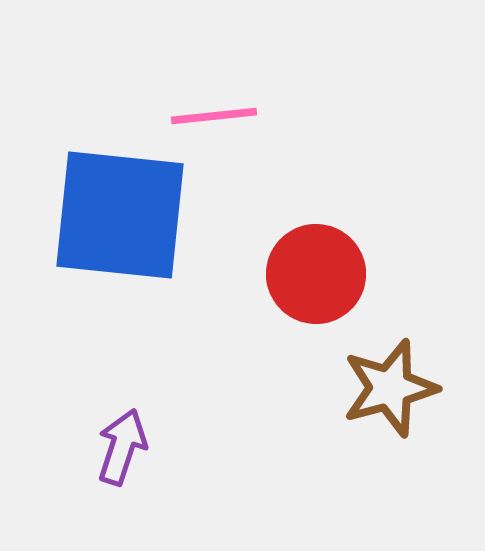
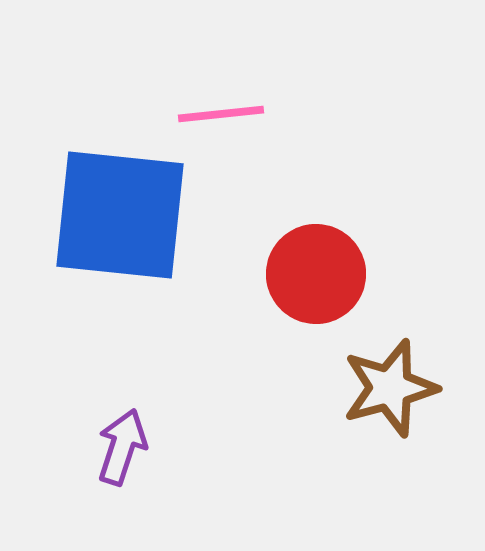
pink line: moved 7 px right, 2 px up
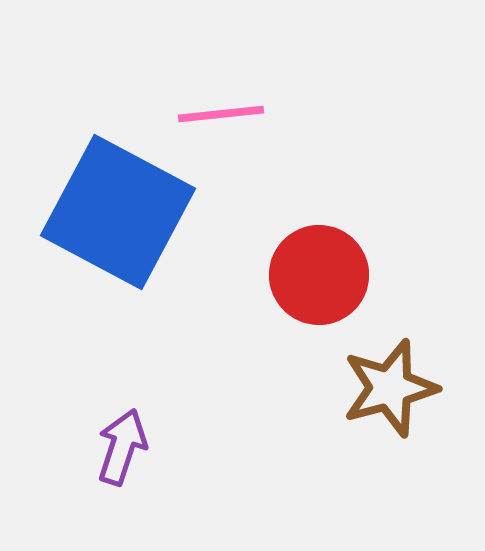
blue square: moved 2 px left, 3 px up; rotated 22 degrees clockwise
red circle: moved 3 px right, 1 px down
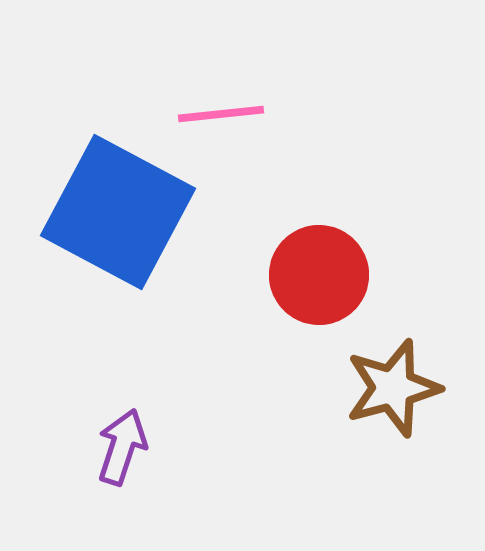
brown star: moved 3 px right
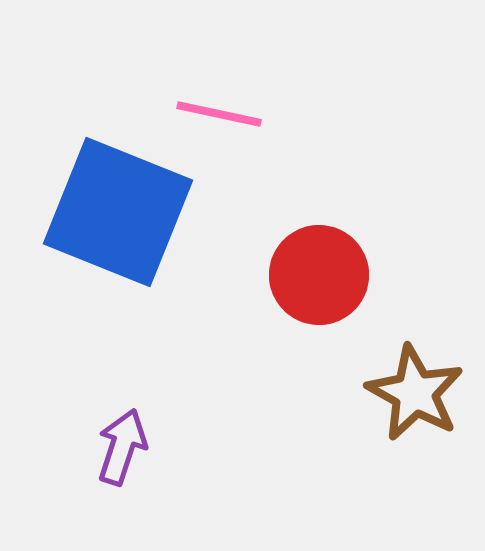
pink line: moved 2 px left; rotated 18 degrees clockwise
blue square: rotated 6 degrees counterclockwise
brown star: moved 22 px right, 5 px down; rotated 28 degrees counterclockwise
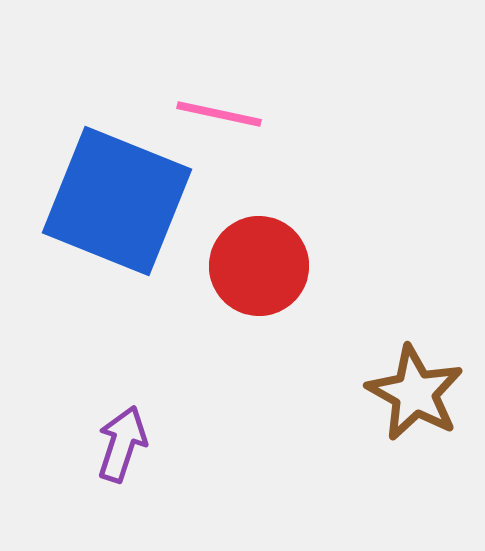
blue square: moved 1 px left, 11 px up
red circle: moved 60 px left, 9 px up
purple arrow: moved 3 px up
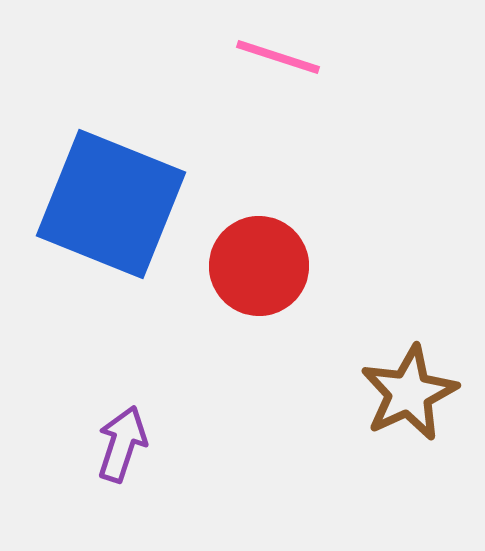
pink line: moved 59 px right, 57 px up; rotated 6 degrees clockwise
blue square: moved 6 px left, 3 px down
brown star: moved 6 px left; rotated 18 degrees clockwise
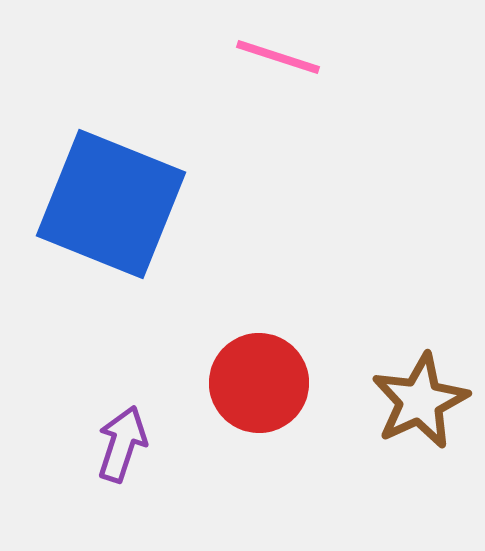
red circle: moved 117 px down
brown star: moved 11 px right, 8 px down
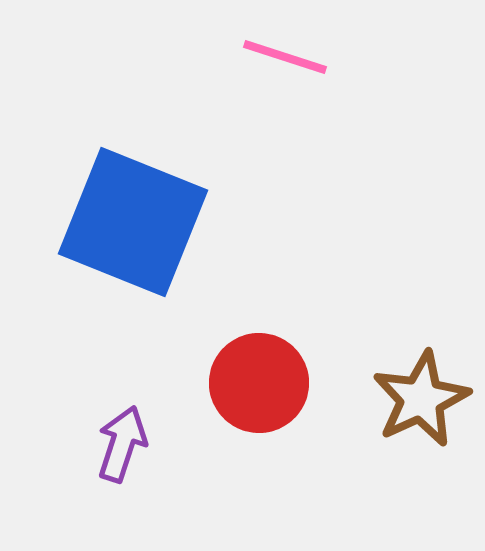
pink line: moved 7 px right
blue square: moved 22 px right, 18 px down
brown star: moved 1 px right, 2 px up
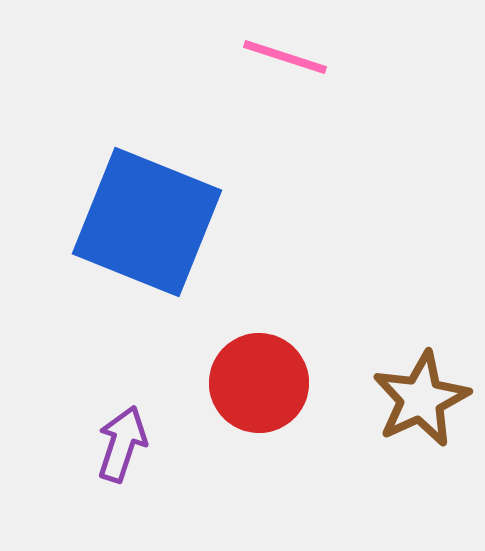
blue square: moved 14 px right
